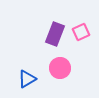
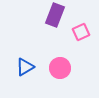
purple rectangle: moved 19 px up
blue triangle: moved 2 px left, 12 px up
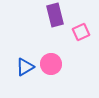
purple rectangle: rotated 35 degrees counterclockwise
pink circle: moved 9 px left, 4 px up
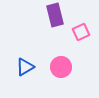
pink circle: moved 10 px right, 3 px down
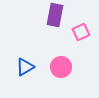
purple rectangle: rotated 25 degrees clockwise
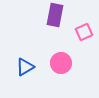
pink square: moved 3 px right
pink circle: moved 4 px up
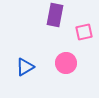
pink square: rotated 12 degrees clockwise
pink circle: moved 5 px right
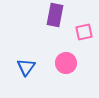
blue triangle: moved 1 px right; rotated 24 degrees counterclockwise
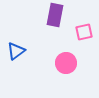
blue triangle: moved 10 px left, 16 px up; rotated 18 degrees clockwise
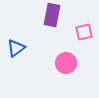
purple rectangle: moved 3 px left
blue triangle: moved 3 px up
